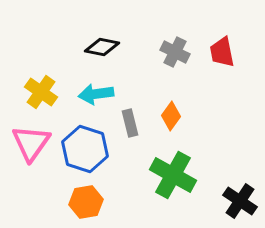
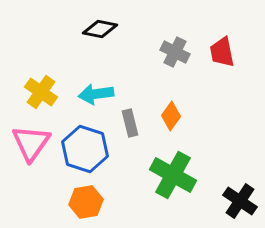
black diamond: moved 2 px left, 18 px up
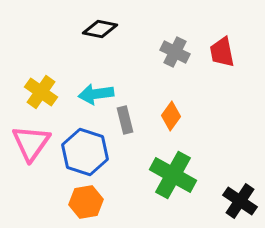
gray rectangle: moved 5 px left, 3 px up
blue hexagon: moved 3 px down
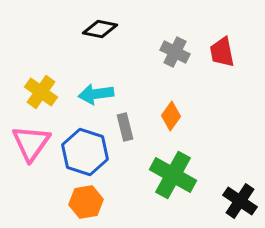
gray rectangle: moved 7 px down
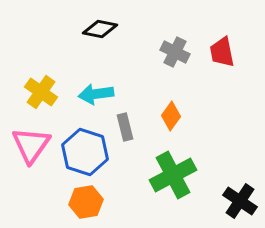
pink triangle: moved 2 px down
green cross: rotated 33 degrees clockwise
